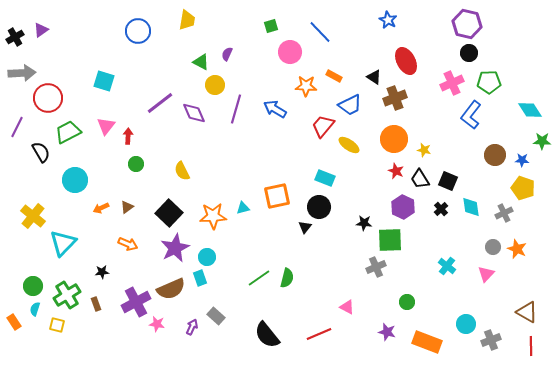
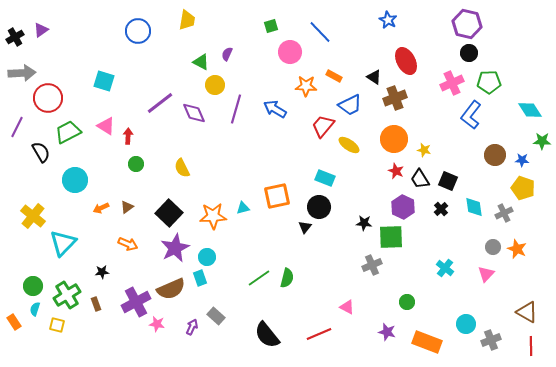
pink triangle at (106, 126): rotated 36 degrees counterclockwise
yellow semicircle at (182, 171): moved 3 px up
cyan diamond at (471, 207): moved 3 px right
green square at (390, 240): moved 1 px right, 3 px up
cyan cross at (447, 266): moved 2 px left, 2 px down
gray cross at (376, 267): moved 4 px left, 2 px up
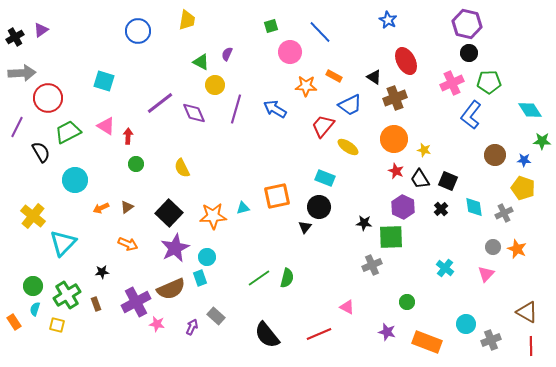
yellow ellipse at (349, 145): moved 1 px left, 2 px down
blue star at (522, 160): moved 2 px right
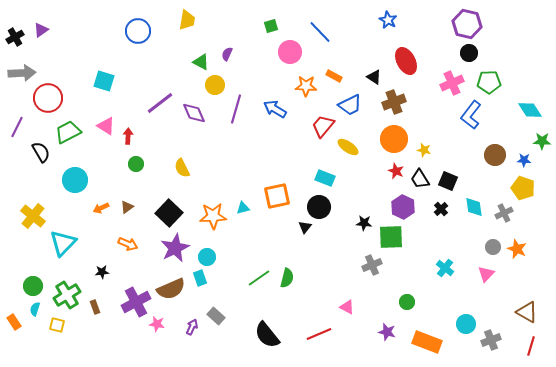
brown cross at (395, 98): moved 1 px left, 4 px down
brown rectangle at (96, 304): moved 1 px left, 3 px down
red line at (531, 346): rotated 18 degrees clockwise
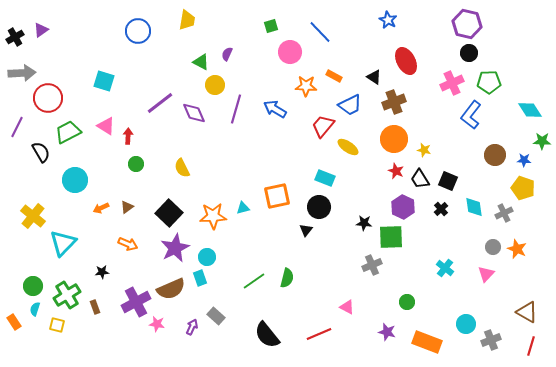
black triangle at (305, 227): moved 1 px right, 3 px down
green line at (259, 278): moved 5 px left, 3 px down
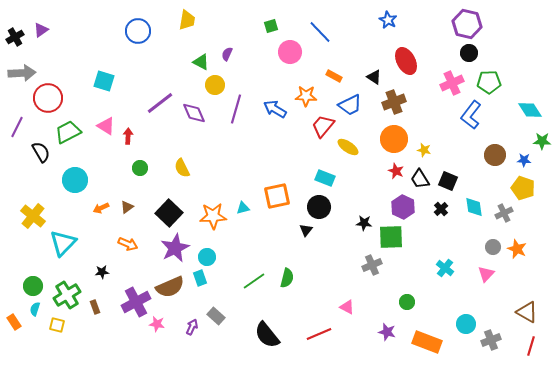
orange star at (306, 86): moved 10 px down
green circle at (136, 164): moved 4 px right, 4 px down
brown semicircle at (171, 289): moved 1 px left, 2 px up
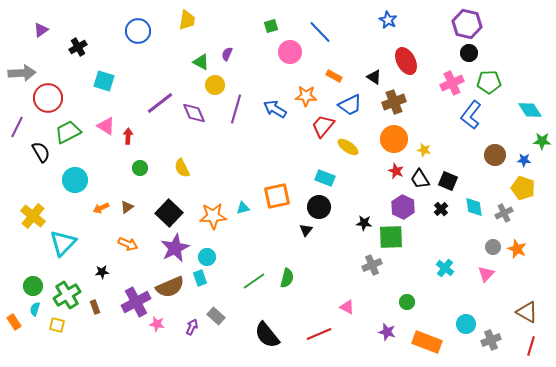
black cross at (15, 37): moved 63 px right, 10 px down
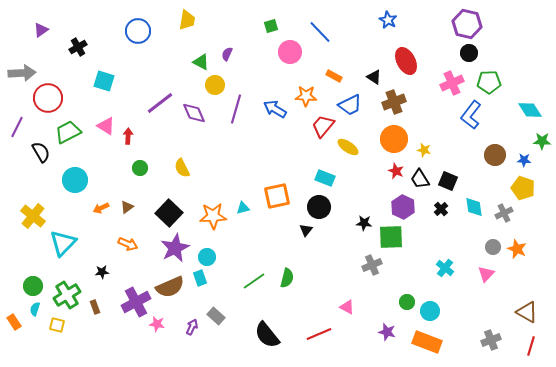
cyan circle at (466, 324): moved 36 px left, 13 px up
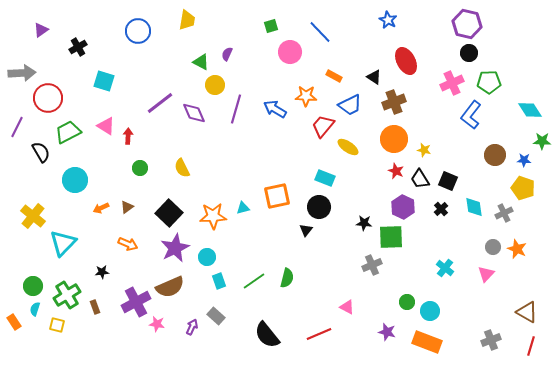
cyan rectangle at (200, 278): moved 19 px right, 3 px down
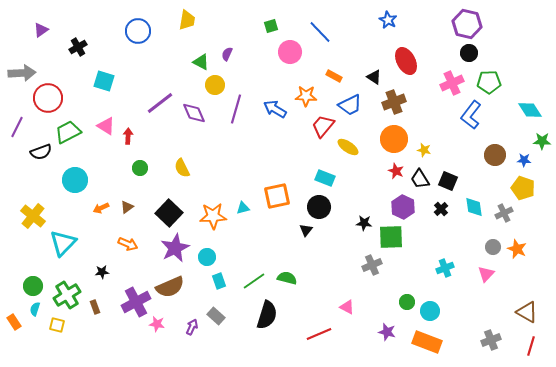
black semicircle at (41, 152): rotated 100 degrees clockwise
cyan cross at (445, 268): rotated 30 degrees clockwise
green semicircle at (287, 278): rotated 90 degrees counterclockwise
black semicircle at (267, 335): moved 20 px up; rotated 124 degrees counterclockwise
